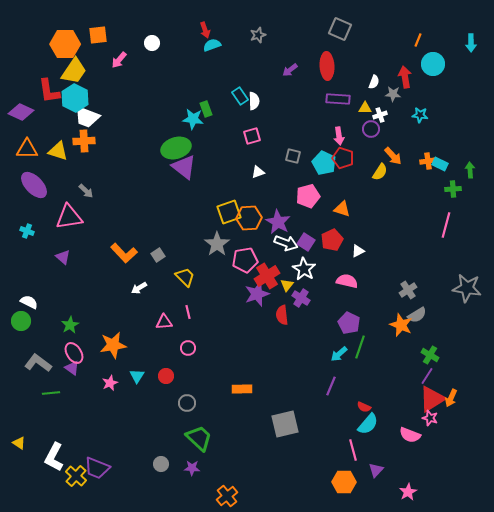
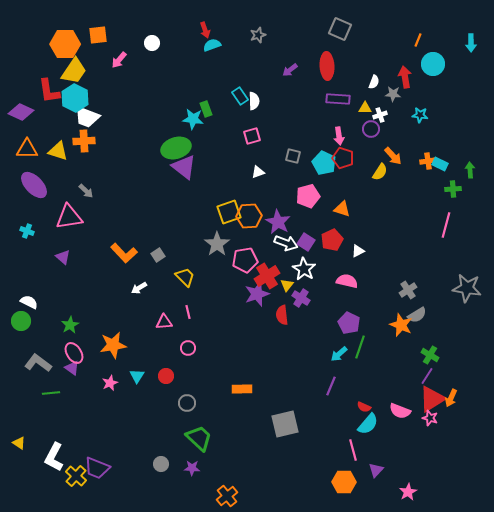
orange hexagon at (249, 218): moved 2 px up
pink semicircle at (410, 435): moved 10 px left, 24 px up
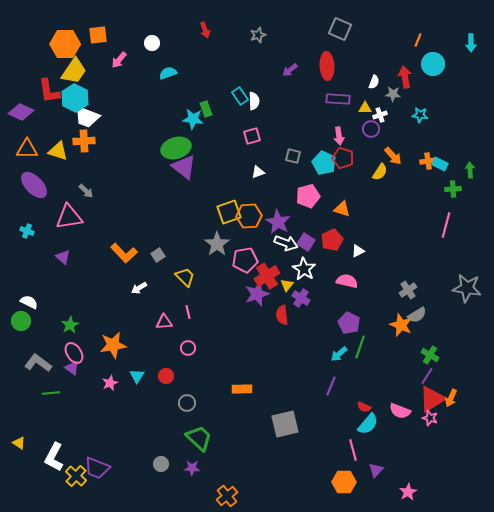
cyan semicircle at (212, 45): moved 44 px left, 28 px down
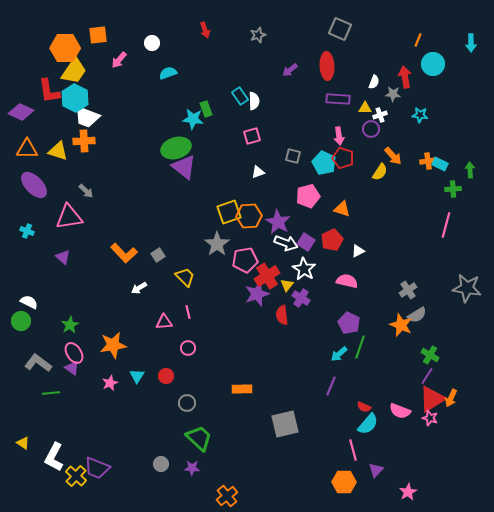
orange hexagon at (65, 44): moved 4 px down
yellow triangle at (19, 443): moved 4 px right
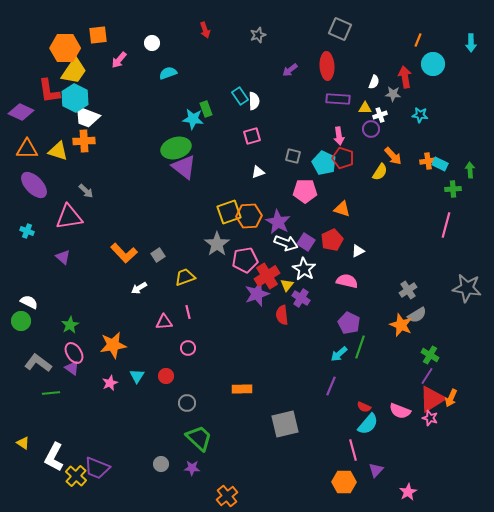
pink pentagon at (308, 196): moved 3 px left, 5 px up; rotated 15 degrees clockwise
yellow trapezoid at (185, 277): rotated 65 degrees counterclockwise
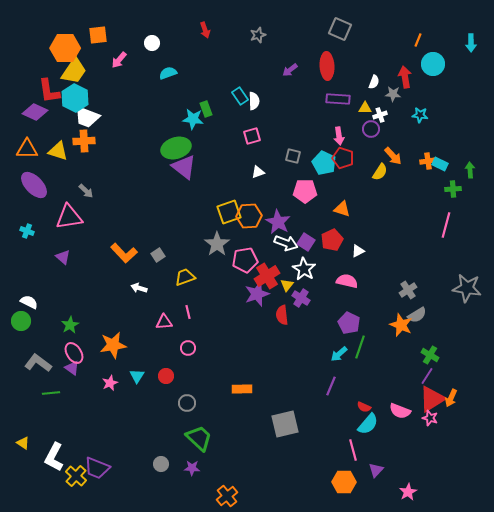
purple diamond at (21, 112): moved 14 px right
white arrow at (139, 288): rotated 49 degrees clockwise
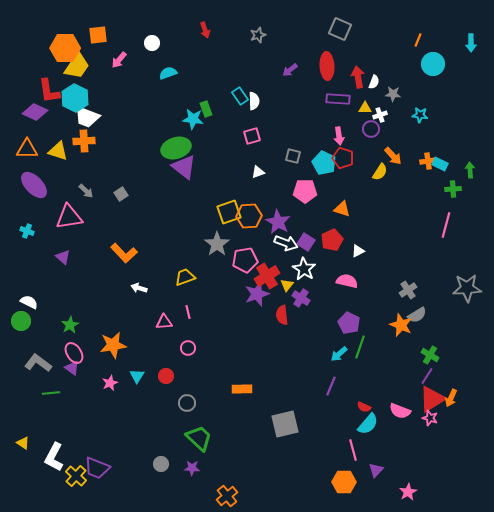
yellow trapezoid at (74, 71): moved 3 px right, 5 px up
red arrow at (405, 77): moved 47 px left
gray square at (158, 255): moved 37 px left, 61 px up
gray star at (467, 288): rotated 12 degrees counterclockwise
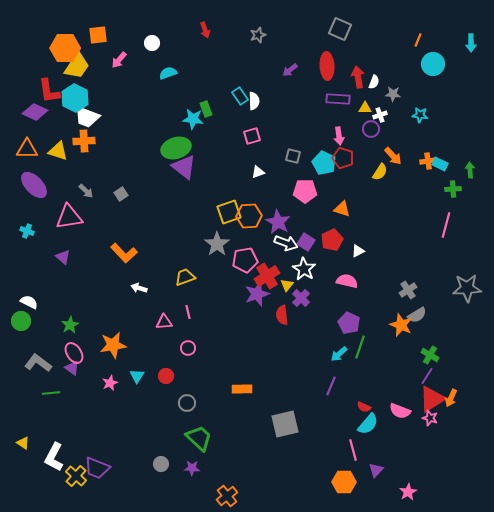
purple cross at (301, 298): rotated 12 degrees clockwise
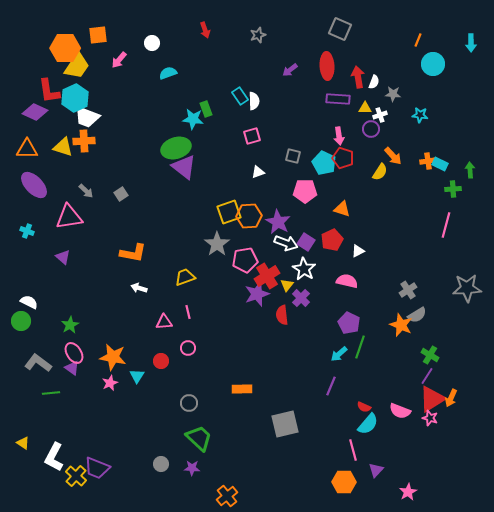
cyan hexagon at (75, 98): rotated 8 degrees clockwise
yellow triangle at (58, 151): moved 5 px right, 4 px up
orange L-shape at (124, 253): moved 9 px right; rotated 36 degrees counterclockwise
orange star at (113, 345): moved 12 px down; rotated 20 degrees clockwise
red circle at (166, 376): moved 5 px left, 15 px up
gray circle at (187, 403): moved 2 px right
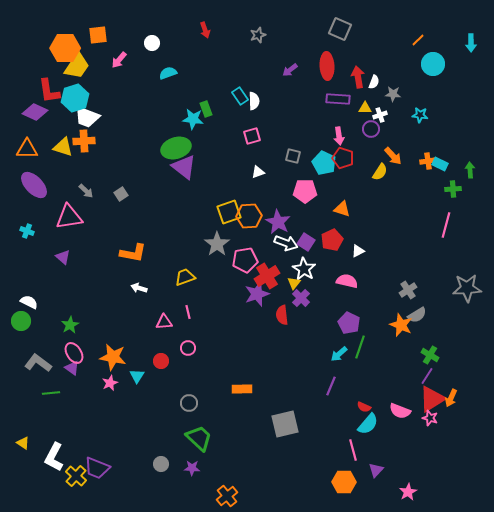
orange line at (418, 40): rotated 24 degrees clockwise
cyan hexagon at (75, 98): rotated 8 degrees clockwise
yellow triangle at (287, 285): moved 7 px right, 2 px up
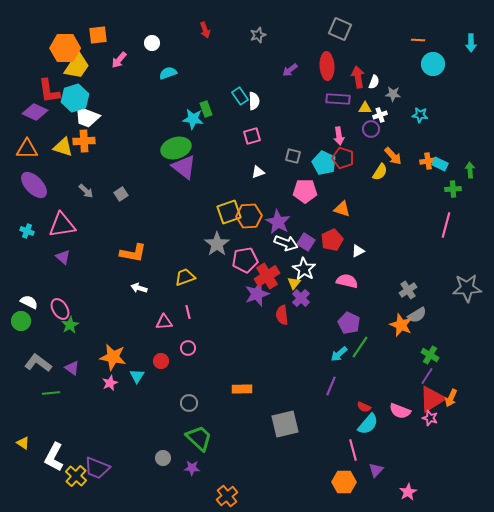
orange line at (418, 40): rotated 48 degrees clockwise
pink triangle at (69, 217): moved 7 px left, 8 px down
green line at (360, 347): rotated 15 degrees clockwise
pink ellipse at (74, 353): moved 14 px left, 44 px up
gray circle at (161, 464): moved 2 px right, 6 px up
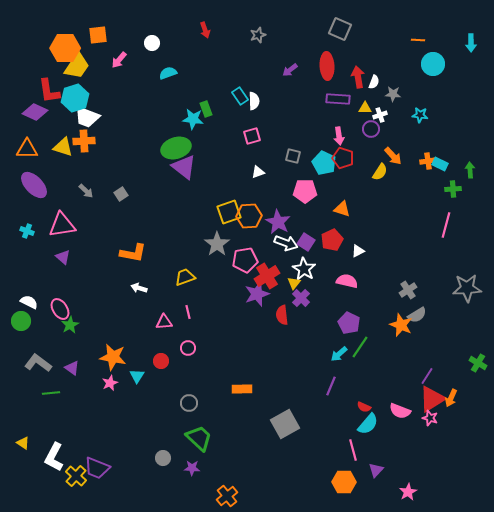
green cross at (430, 355): moved 48 px right, 8 px down
gray square at (285, 424): rotated 16 degrees counterclockwise
